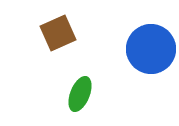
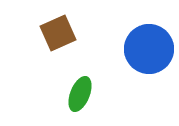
blue circle: moved 2 px left
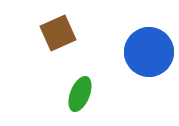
blue circle: moved 3 px down
